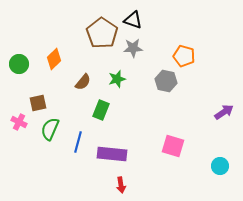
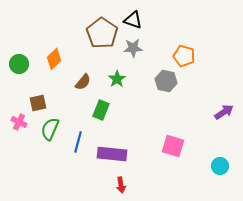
green star: rotated 18 degrees counterclockwise
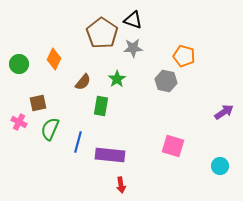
orange diamond: rotated 20 degrees counterclockwise
green rectangle: moved 4 px up; rotated 12 degrees counterclockwise
purple rectangle: moved 2 px left, 1 px down
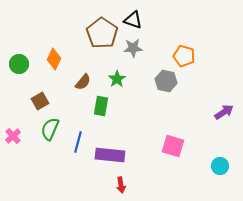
brown square: moved 2 px right, 2 px up; rotated 18 degrees counterclockwise
pink cross: moved 6 px left, 14 px down; rotated 21 degrees clockwise
